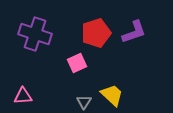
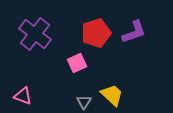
purple cross: rotated 20 degrees clockwise
pink triangle: rotated 24 degrees clockwise
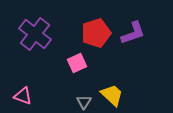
purple L-shape: moved 1 px left, 1 px down
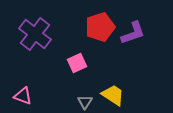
red pentagon: moved 4 px right, 6 px up
yellow trapezoid: moved 1 px right; rotated 10 degrees counterclockwise
gray triangle: moved 1 px right
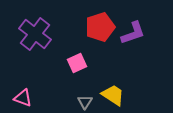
pink triangle: moved 2 px down
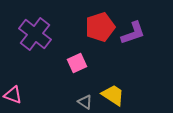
pink triangle: moved 10 px left, 3 px up
gray triangle: rotated 28 degrees counterclockwise
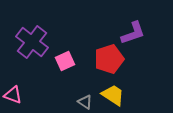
red pentagon: moved 9 px right, 32 px down
purple cross: moved 3 px left, 8 px down
pink square: moved 12 px left, 2 px up
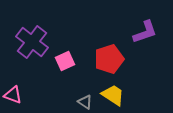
purple L-shape: moved 12 px right, 1 px up
